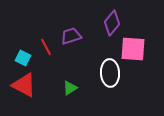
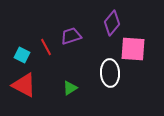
cyan square: moved 1 px left, 3 px up
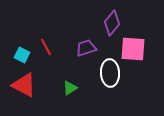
purple trapezoid: moved 15 px right, 12 px down
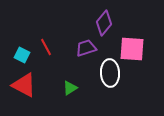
purple diamond: moved 8 px left
pink square: moved 1 px left
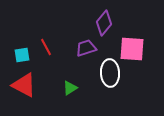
cyan square: rotated 35 degrees counterclockwise
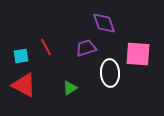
purple diamond: rotated 60 degrees counterclockwise
pink square: moved 6 px right, 5 px down
cyan square: moved 1 px left, 1 px down
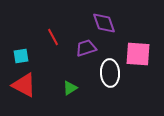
red line: moved 7 px right, 10 px up
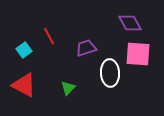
purple diamond: moved 26 px right; rotated 10 degrees counterclockwise
red line: moved 4 px left, 1 px up
cyan square: moved 3 px right, 6 px up; rotated 28 degrees counterclockwise
green triangle: moved 2 px left; rotated 14 degrees counterclockwise
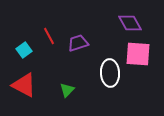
purple trapezoid: moved 8 px left, 5 px up
green triangle: moved 1 px left, 2 px down
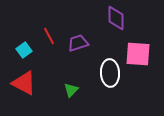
purple diamond: moved 14 px left, 5 px up; rotated 30 degrees clockwise
red triangle: moved 2 px up
green triangle: moved 4 px right
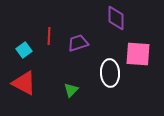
red line: rotated 30 degrees clockwise
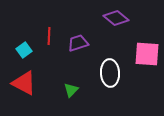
purple diamond: rotated 50 degrees counterclockwise
pink square: moved 9 px right
